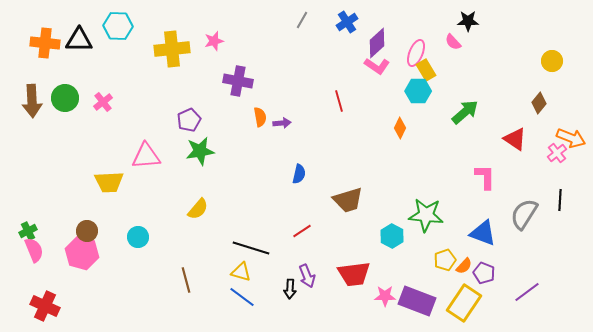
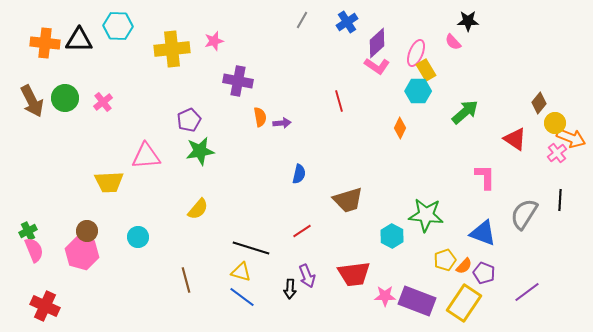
yellow circle at (552, 61): moved 3 px right, 62 px down
brown arrow at (32, 101): rotated 24 degrees counterclockwise
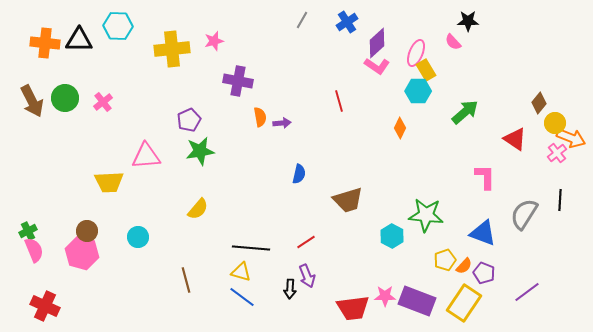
red line at (302, 231): moved 4 px right, 11 px down
black line at (251, 248): rotated 12 degrees counterclockwise
red trapezoid at (354, 274): moved 1 px left, 34 px down
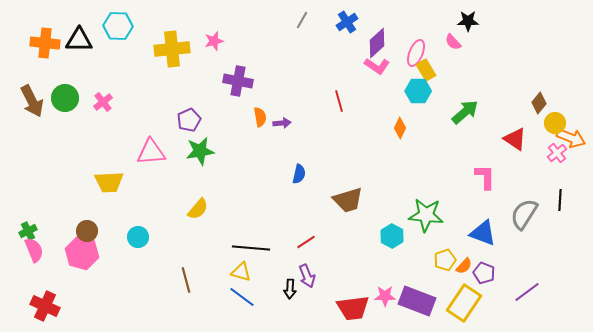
pink triangle at (146, 156): moved 5 px right, 4 px up
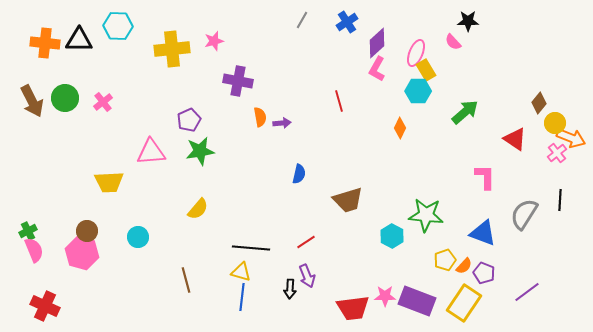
pink L-shape at (377, 66): moved 3 px down; rotated 85 degrees clockwise
blue line at (242, 297): rotated 60 degrees clockwise
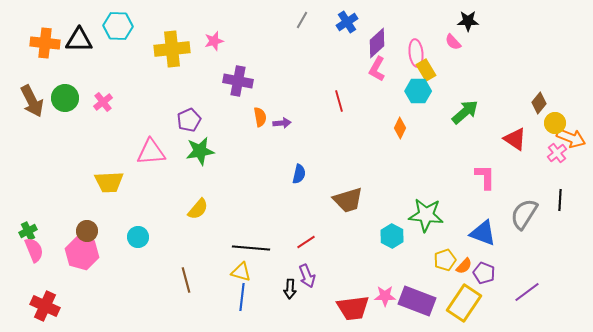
pink ellipse at (416, 53): rotated 28 degrees counterclockwise
